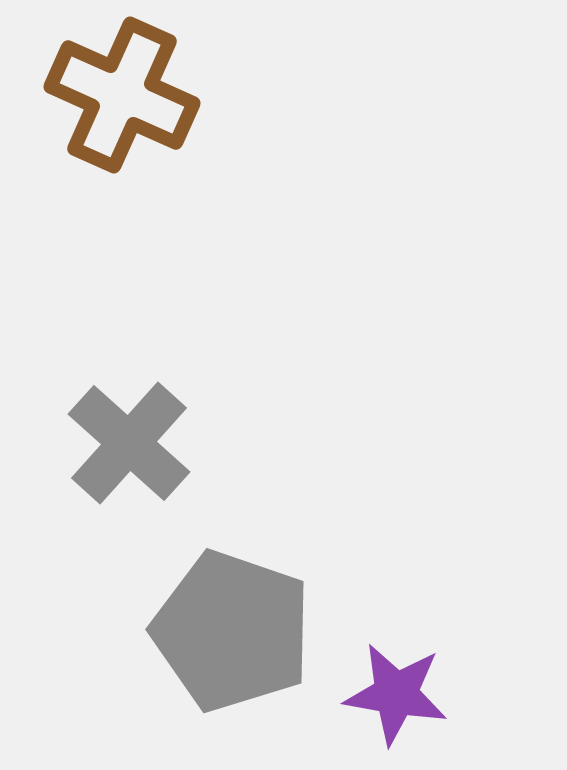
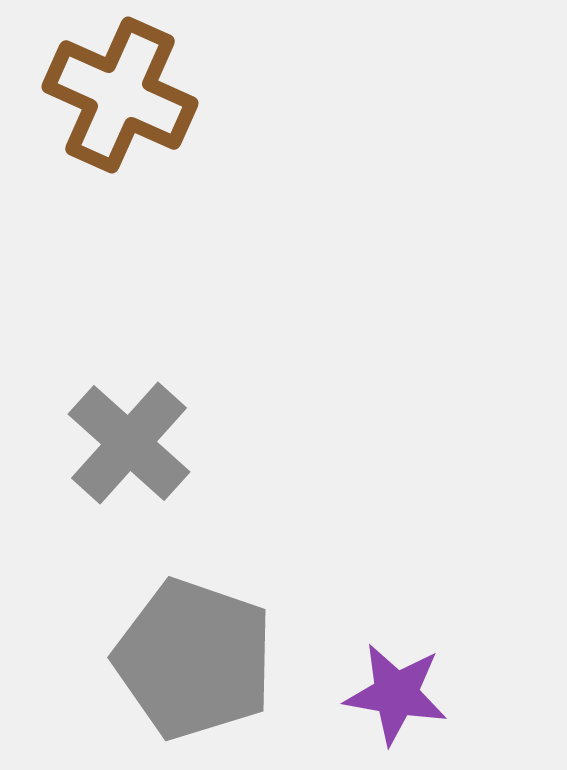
brown cross: moved 2 px left
gray pentagon: moved 38 px left, 28 px down
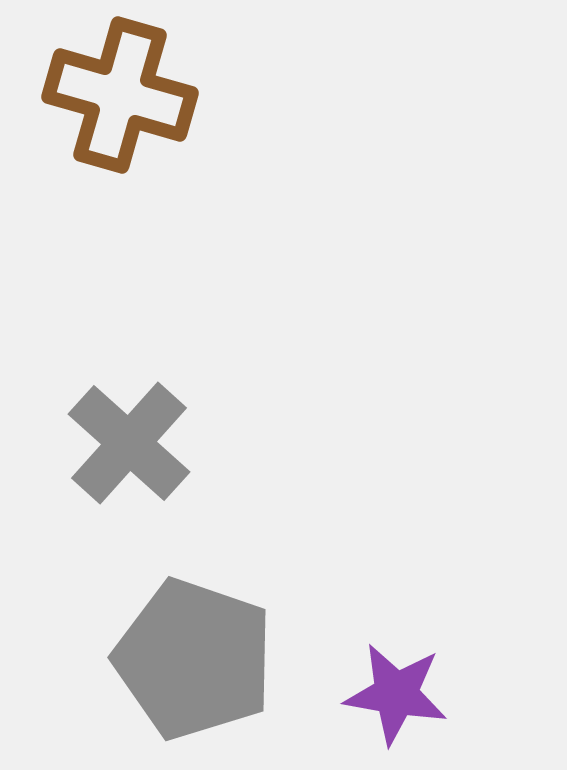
brown cross: rotated 8 degrees counterclockwise
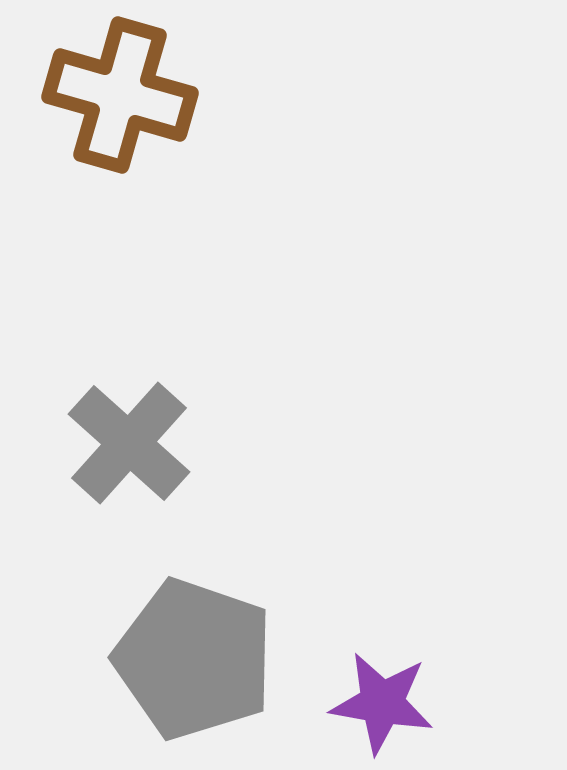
purple star: moved 14 px left, 9 px down
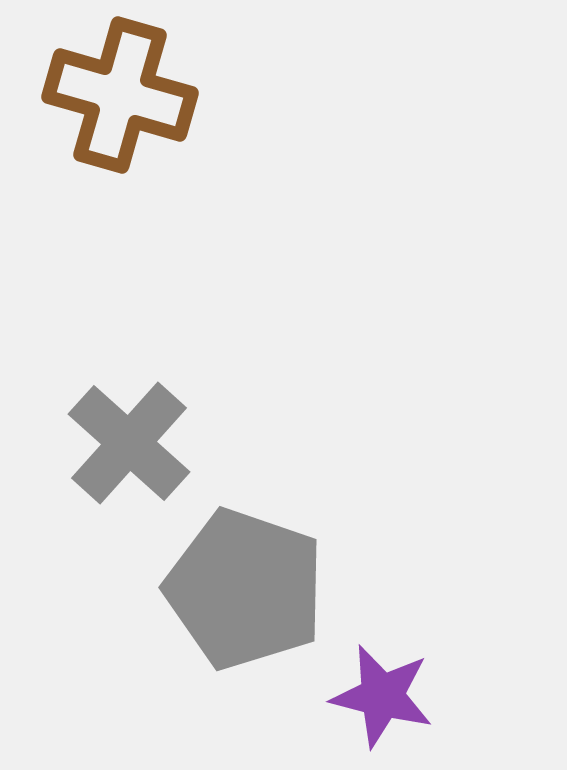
gray pentagon: moved 51 px right, 70 px up
purple star: moved 7 px up; rotated 4 degrees clockwise
